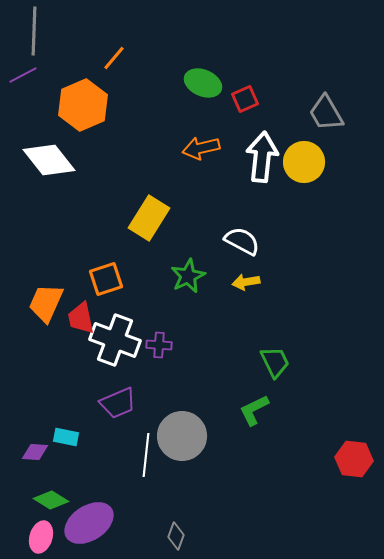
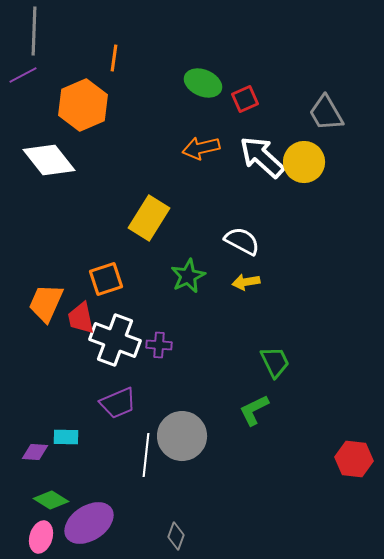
orange line: rotated 32 degrees counterclockwise
white arrow: rotated 54 degrees counterclockwise
cyan rectangle: rotated 10 degrees counterclockwise
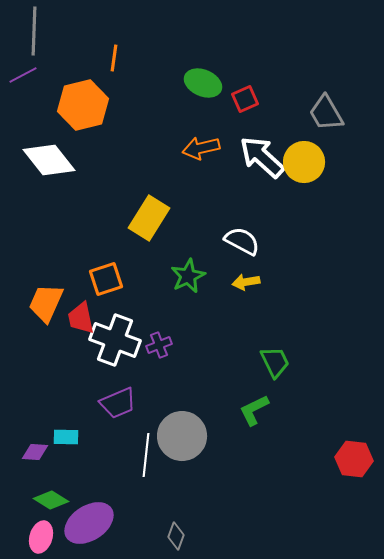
orange hexagon: rotated 9 degrees clockwise
purple cross: rotated 25 degrees counterclockwise
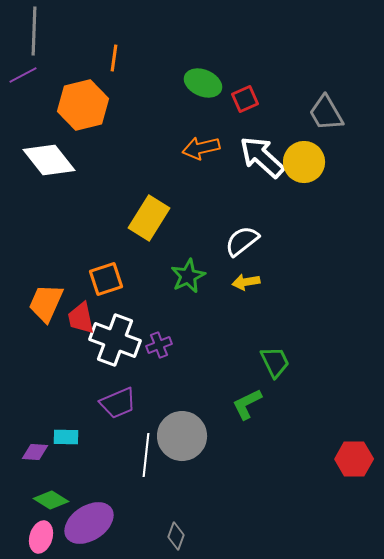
white semicircle: rotated 66 degrees counterclockwise
green L-shape: moved 7 px left, 6 px up
red hexagon: rotated 6 degrees counterclockwise
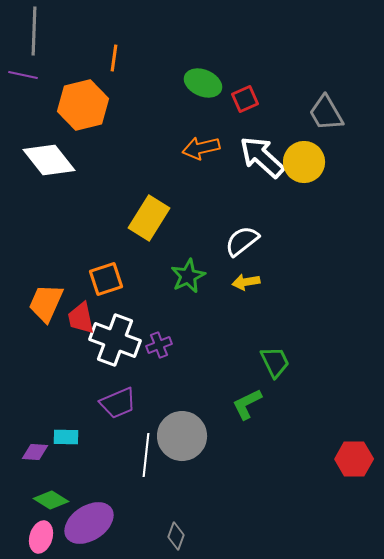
purple line: rotated 40 degrees clockwise
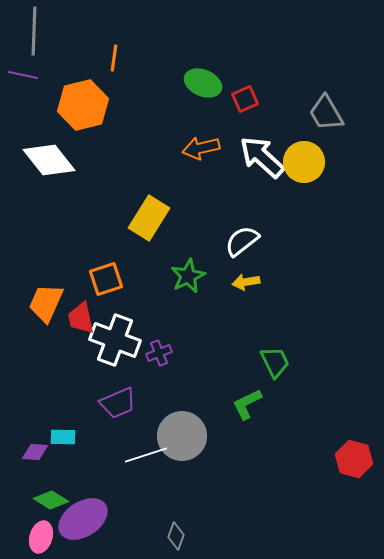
purple cross: moved 8 px down
cyan rectangle: moved 3 px left
white line: rotated 66 degrees clockwise
red hexagon: rotated 15 degrees clockwise
purple ellipse: moved 6 px left, 4 px up
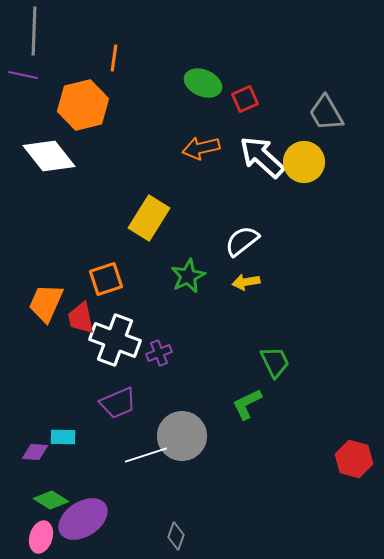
white diamond: moved 4 px up
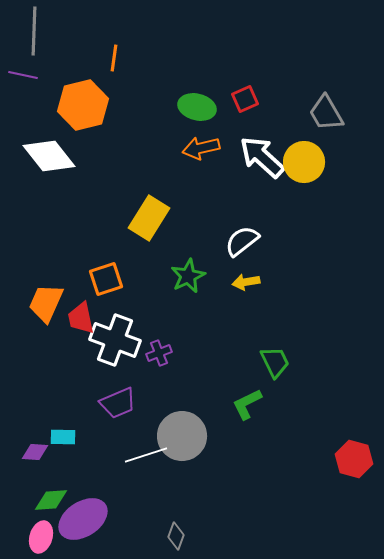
green ellipse: moved 6 px left, 24 px down; rotated 9 degrees counterclockwise
green diamond: rotated 36 degrees counterclockwise
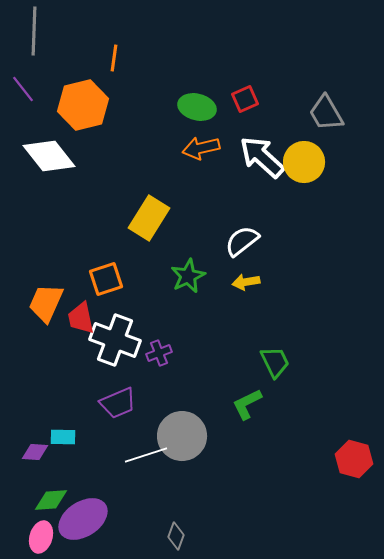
purple line: moved 14 px down; rotated 40 degrees clockwise
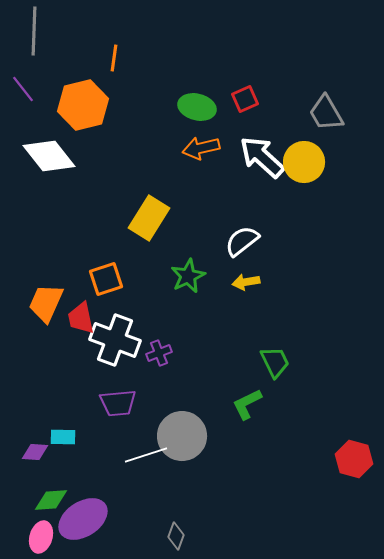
purple trapezoid: rotated 18 degrees clockwise
